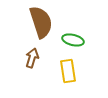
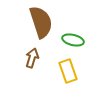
yellow rectangle: rotated 10 degrees counterclockwise
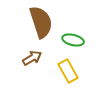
brown arrow: rotated 42 degrees clockwise
yellow rectangle: rotated 10 degrees counterclockwise
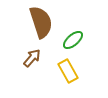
green ellipse: rotated 55 degrees counterclockwise
brown arrow: rotated 18 degrees counterclockwise
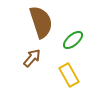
yellow rectangle: moved 1 px right, 4 px down
